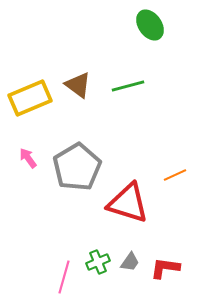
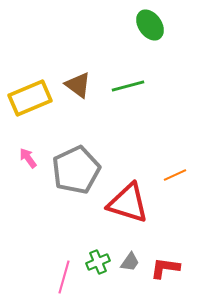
gray pentagon: moved 1 px left, 3 px down; rotated 6 degrees clockwise
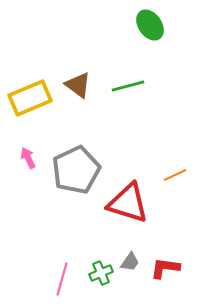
pink arrow: rotated 10 degrees clockwise
green cross: moved 3 px right, 11 px down
pink line: moved 2 px left, 2 px down
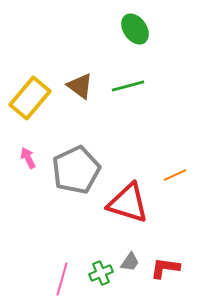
green ellipse: moved 15 px left, 4 px down
brown triangle: moved 2 px right, 1 px down
yellow rectangle: rotated 27 degrees counterclockwise
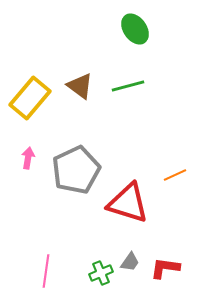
pink arrow: rotated 35 degrees clockwise
pink line: moved 16 px left, 8 px up; rotated 8 degrees counterclockwise
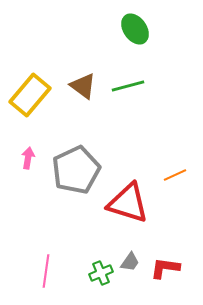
brown triangle: moved 3 px right
yellow rectangle: moved 3 px up
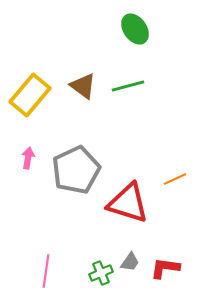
orange line: moved 4 px down
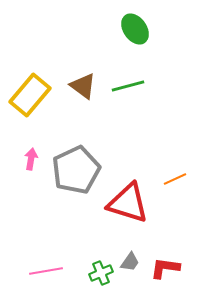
pink arrow: moved 3 px right, 1 px down
pink line: rotated 72 degrees clockwise
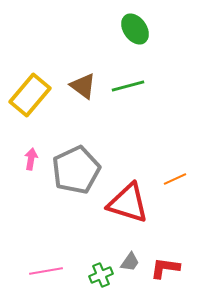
green cross: moved 2 px down
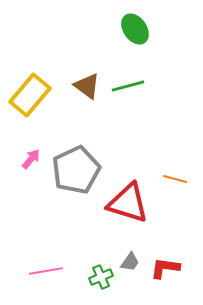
brown triangle: moved 4 px right
pink arrow: rotated 30 degrees clockwise
orange line: rotated 40 degrees clockwise
green cross: moved 2 px down
